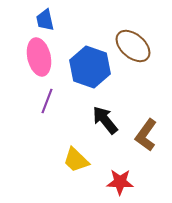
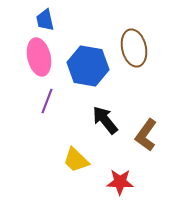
brown ellipse: moved 1 px right, 2 px down; rotated 36 degrees clockwise
blue hexagon: moved 2 px left, 1 px up; rotated 9 degrees counterclockwise
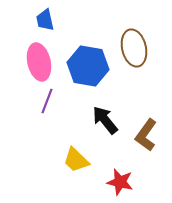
pink ellipse: moved 5 px down
red star: rotated 12 degrees clockwise
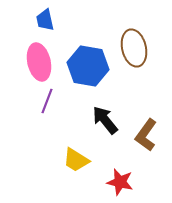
yellow trapezoid: rotated 12 degrees counterclockwise
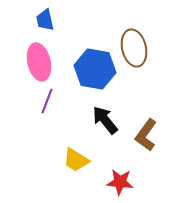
blue hexagon: moved 7 px right, 3 px down
red star: rotated 8 degrees counterclockwise
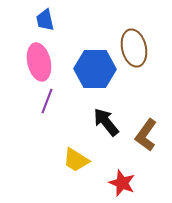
blue hexagon: rotated 9 degrees counterclockwise
black arrow: moved 1 px right, 2 px down
red star: moved 2 px right, 1 px down; rotated 16 degrees clockwise
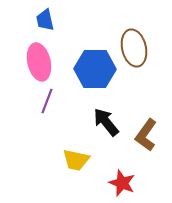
yellow trapezoid: rotated 20 degrees counterclockwise
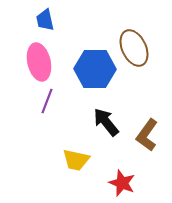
brown ellipse: rotated 12 degrees counterclockwise
brown L-shape: moved 1 px right
